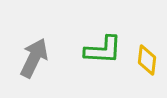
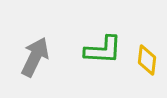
gray arrow: moved 1 px right, 1 px up
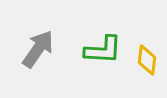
gray arrow: moved 3 px right, 8 px up; rotated 9 degrees clockwise
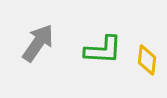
gray arrow: moved 6 px up
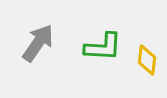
green L-shape: moved 3 px up
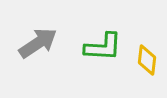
gray arrow: rotated 21 degrees clockwise
